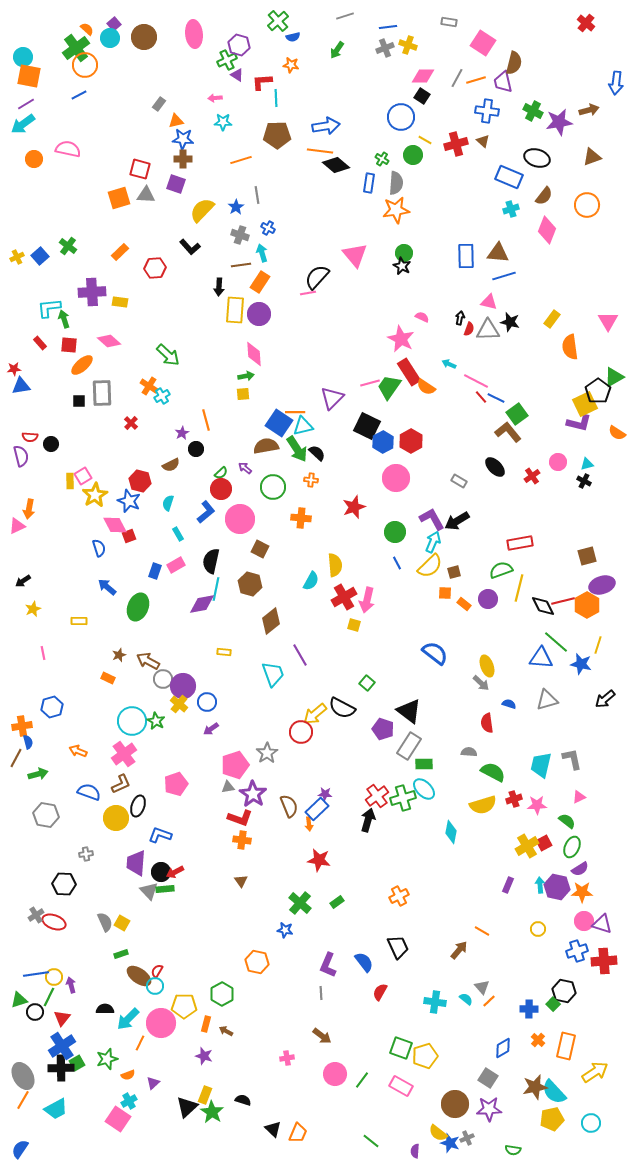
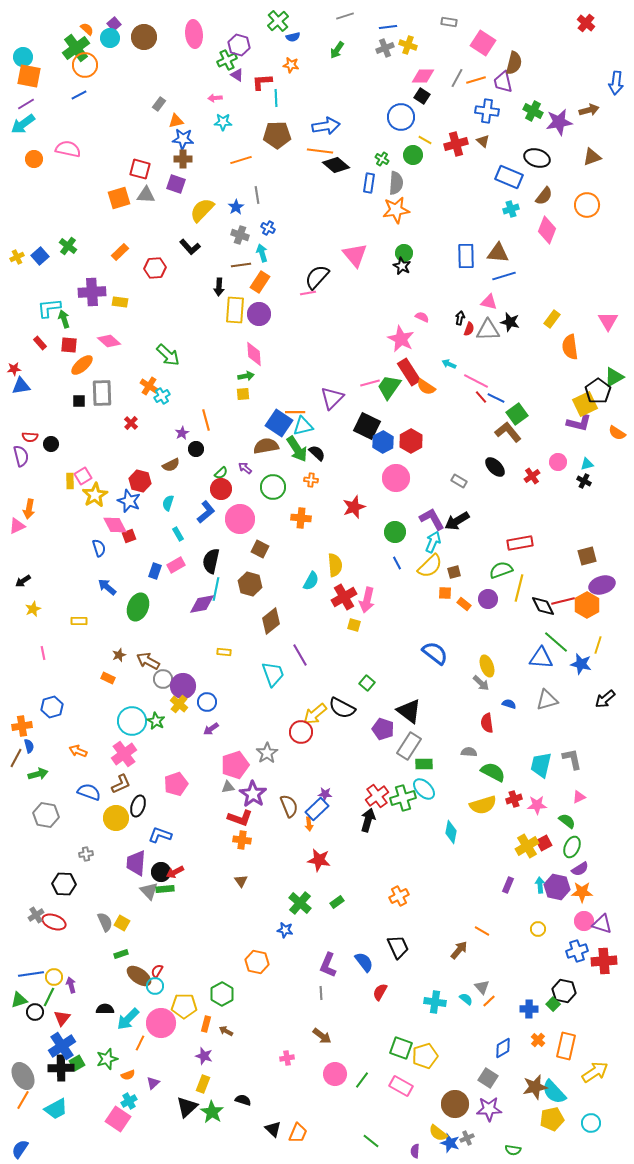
blue semicircle at (28, 742): moved 1 px right, 4 px down
blue line at (36, 974): moved 5 px left
yellow rectangle at (205, 1095): moved 2 px left, 11 px up
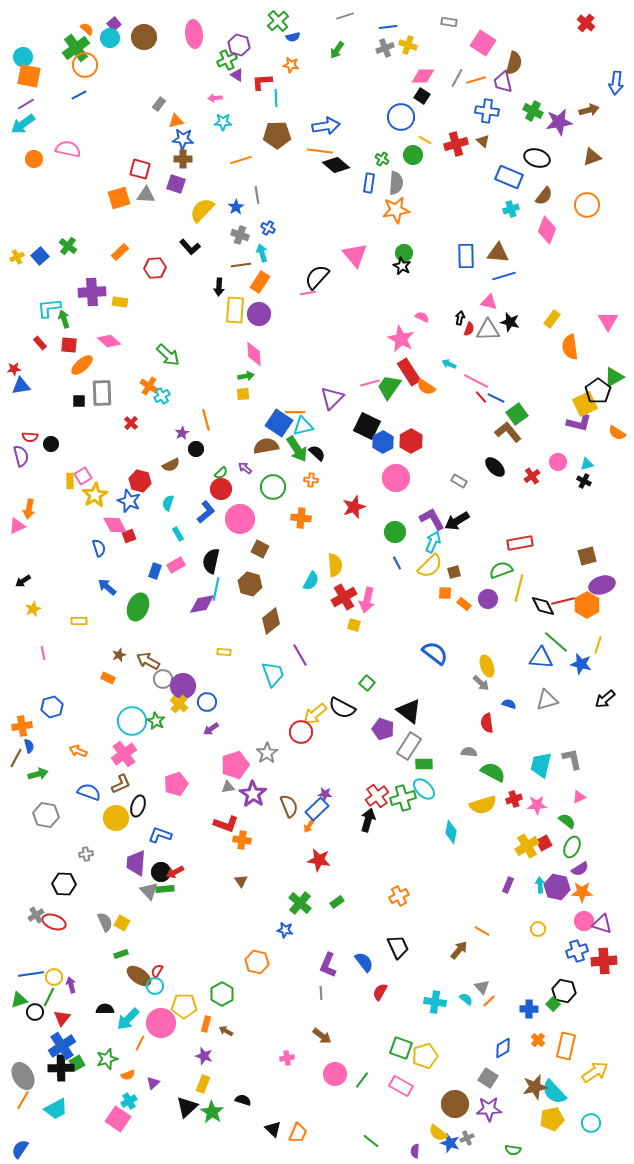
red L-shape at (240, 818): moved 14 px left, 6 px down
orange arrow at (309, 824): moved 2 px down; rotated 40 degrees clockwise
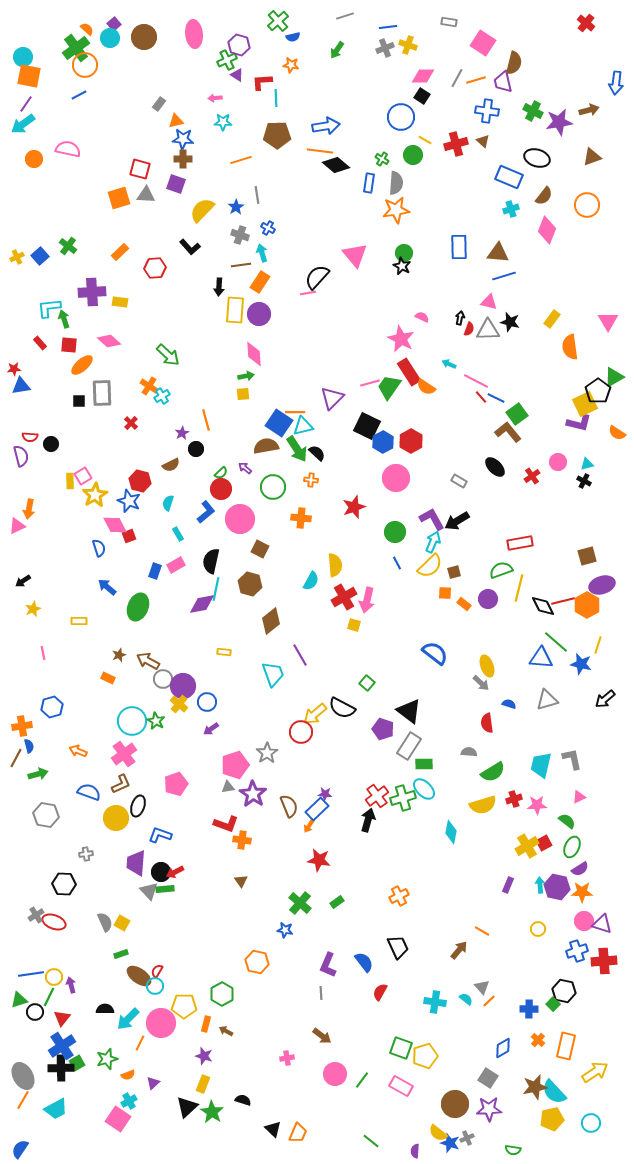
purple line at (26, 104): rotated 24 degrees counterclockwise
blue rectangle at (466, 256): moved 7 px left, 9 px up
green semicircle at (493, 772): rotated 120 degrees clockwise
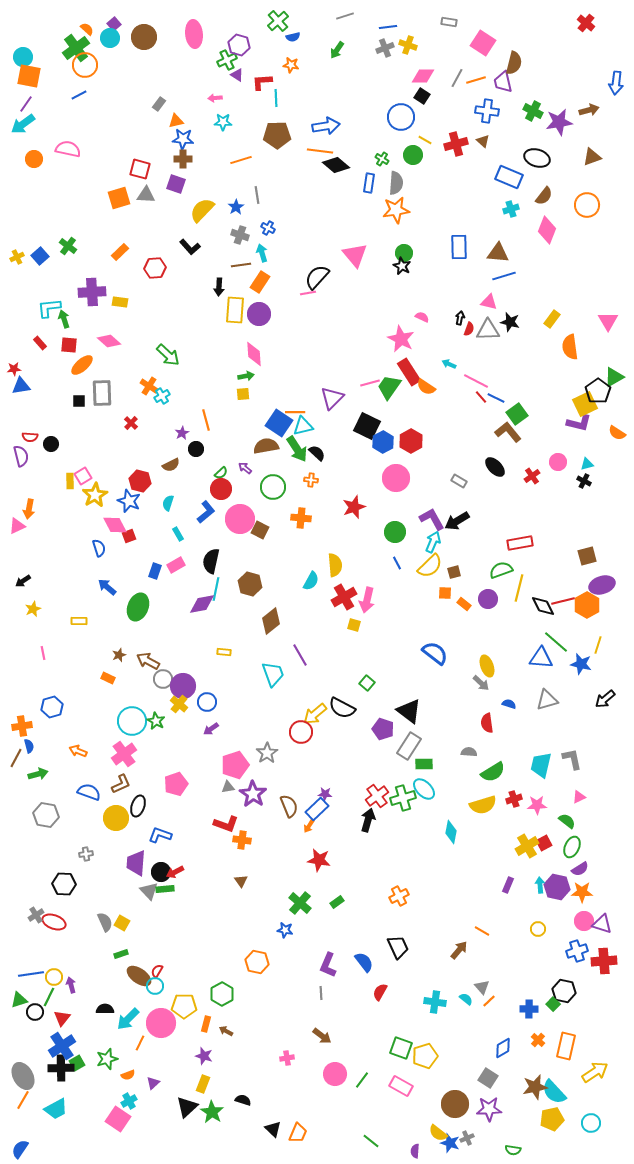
brown square at (260, 549): moved 19 px up
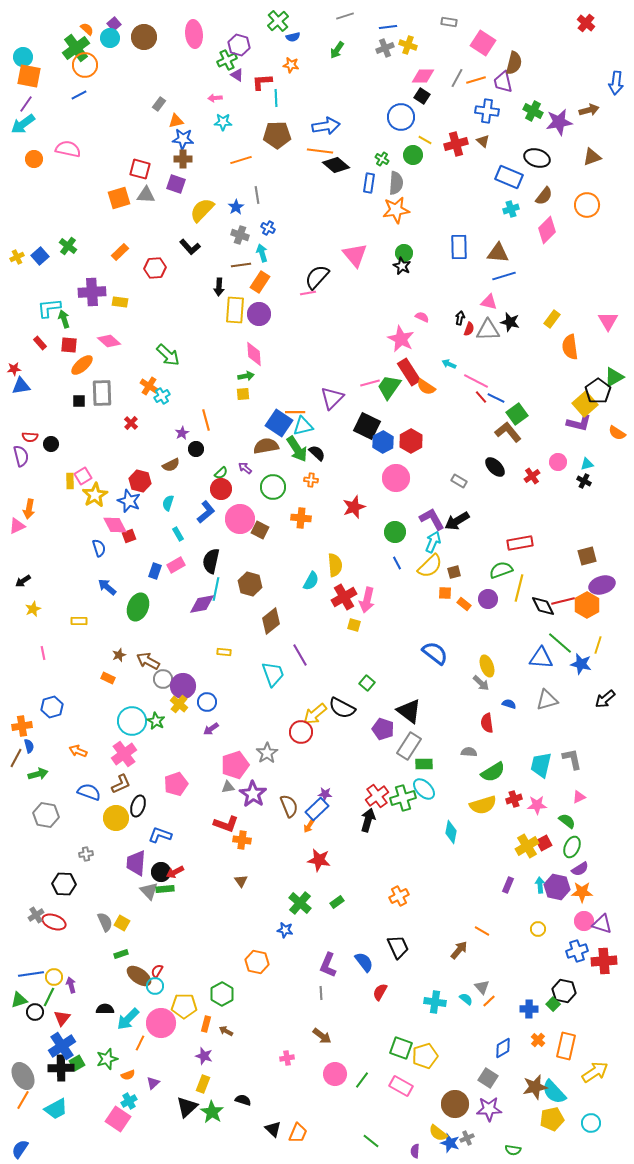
pink diamond at (547, 230): rotated 24 degrees clockwise
yellow square at (585, 404): rotated 15 degrees counterclockwise
green line at (556, 642): moved 4 px right, 1 px down
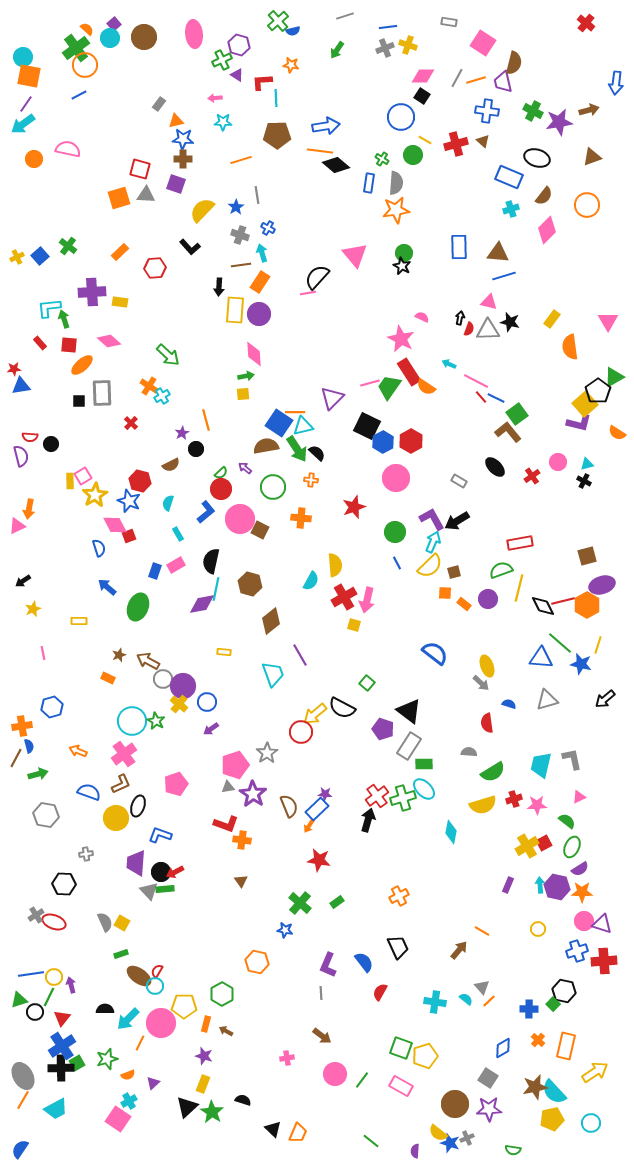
blue semicircle at (293, 37): moved 6 px up
green cross at (227, 60): moved 5 px left
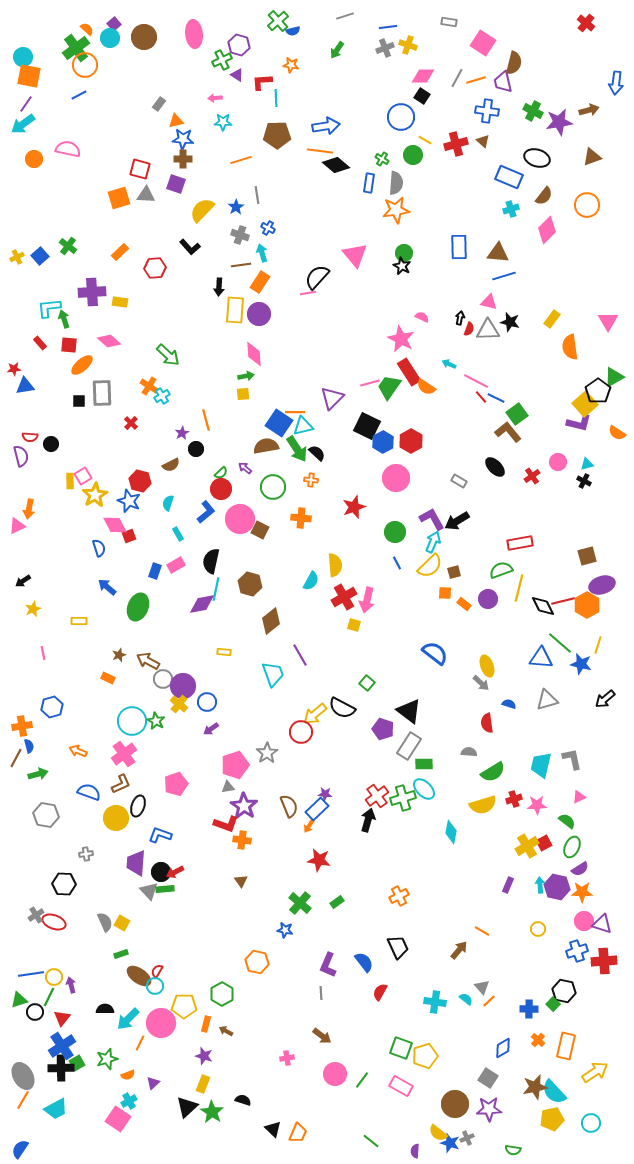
blue triangle at (21, 386): moved 4 px right
purple star at (253, 794): moved 9 px left, 12 px down
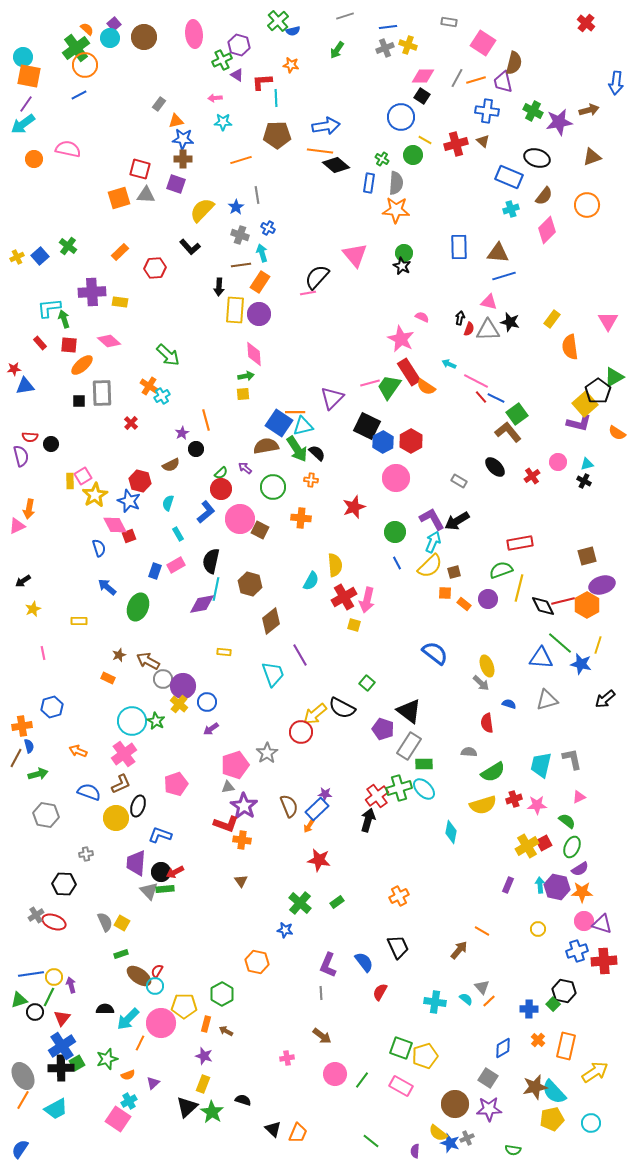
orange star at (396, 210): rotated 12 degrees clockwise
green cross at (403, 798): moved 4 px left, 10 px up
